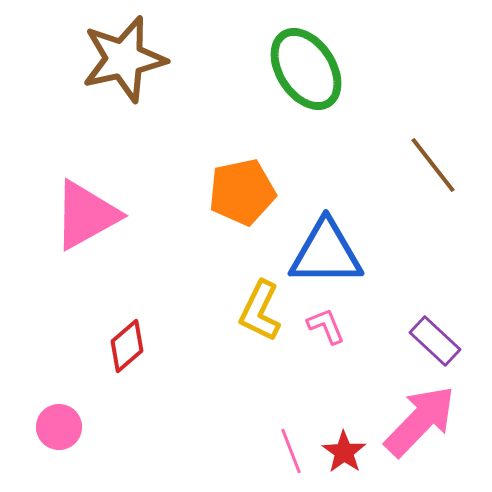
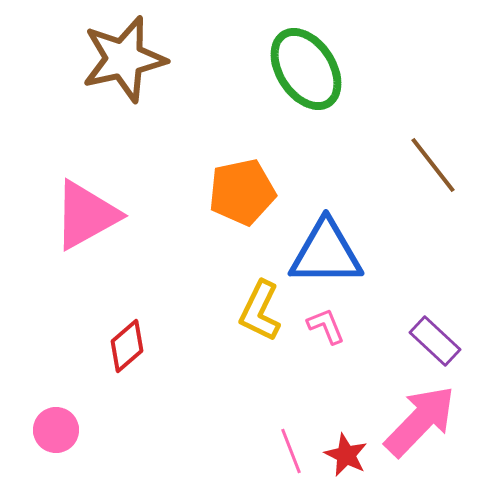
pink circle: moved 3 px left, 3 px down
red star: moved 2 px right, 3 px down; rotated 9 degrees counterclockwise
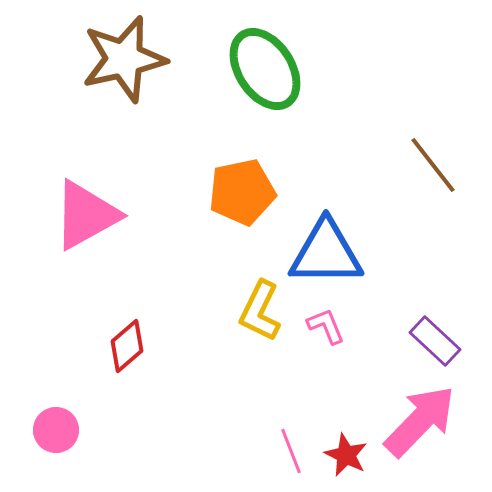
green ellipse: moved 41 px left
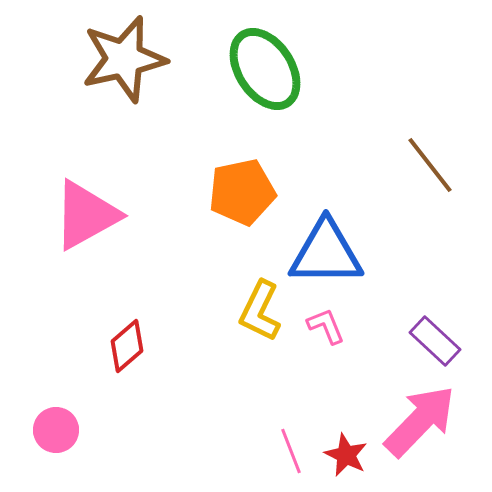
brown line: moved 3 px left
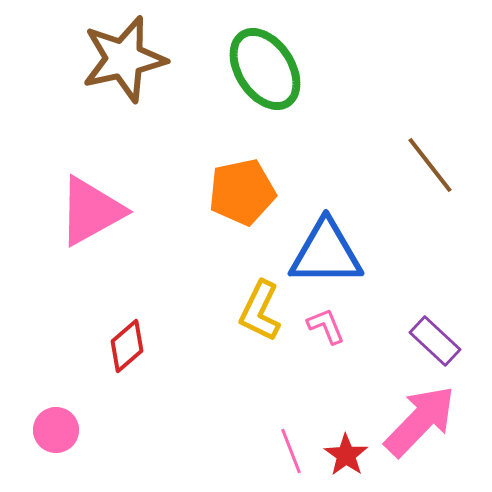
pink triangle: moved 5 px right, 4 px up
red star: rotated 9 degrees clockwise
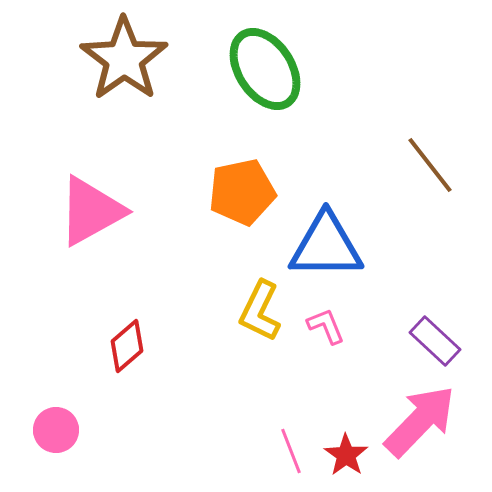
brown star: rotated 22 degrees counterclockwise
blue triangle: moved 7 px up
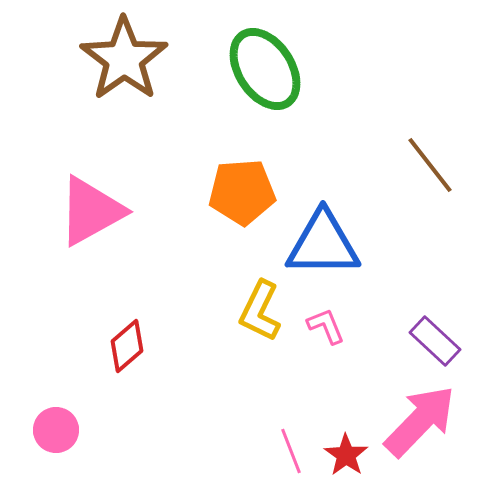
orange pentagon: rotated 8 degrees clockwise
blue triangle: moved 3 px left, 2 px up
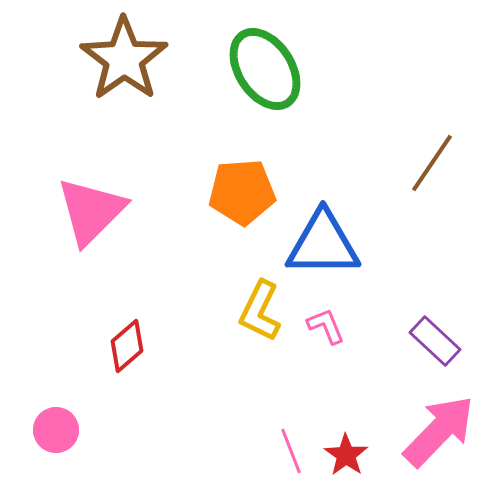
brown line: moved 2 px right, 2 px up; rotated 72 degrees clockwise
pink triangle: rotated 16 degrees counterclockwise
pink arrow: moved 19 px right, 10 px down
